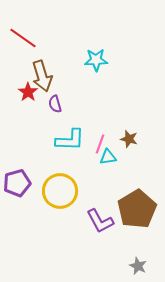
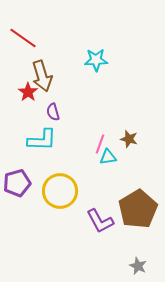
purple semicircle: moved 2 px left, 8 px down
cyan L-shape: moved 28 px left
brown pentagon: moved 1 px right
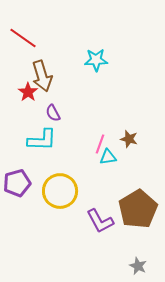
purple semicircle: moved 1 px down; rotated 12 degrees counterclockwise
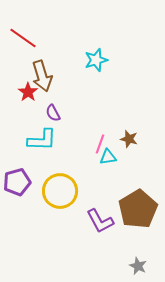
cyan star: rotated 15 degrees counterclockwise
purple pentagon: moved 1 px up
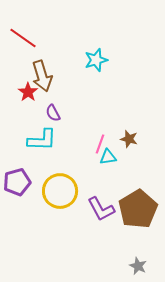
purple L-shape: moved 1 px right, 12 px up
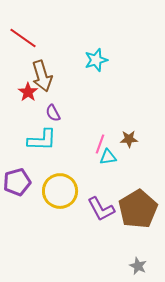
brown star: rotated 18 degrees counterclockwise
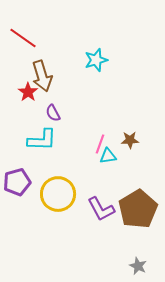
brown star: moved 1 px right, 1 px down
cyan triangle: moved 1 px up
yellow circle: moved 2 px left, 3 px down
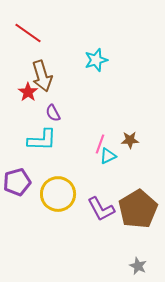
red line: moved 5 px right, 5 px up
cyan triangle: rotated 18 degrees counterclockwise
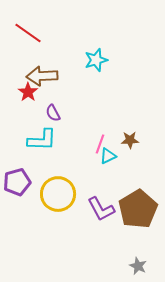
brown arrow: rotated 104 degrees clockwise
